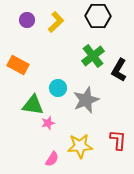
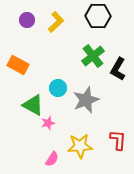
black L-shape: moved 1 px left, 1 px up
green triangle: rotated 20 degrees clockwise
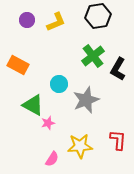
black hexagon: rotated 10 degrees counterclockwise
yellow L-shape: rotated 20 degrees clockwise
cyan circle: moved 1 px right, 4 px up
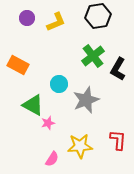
purple circle: moved 2 px up
